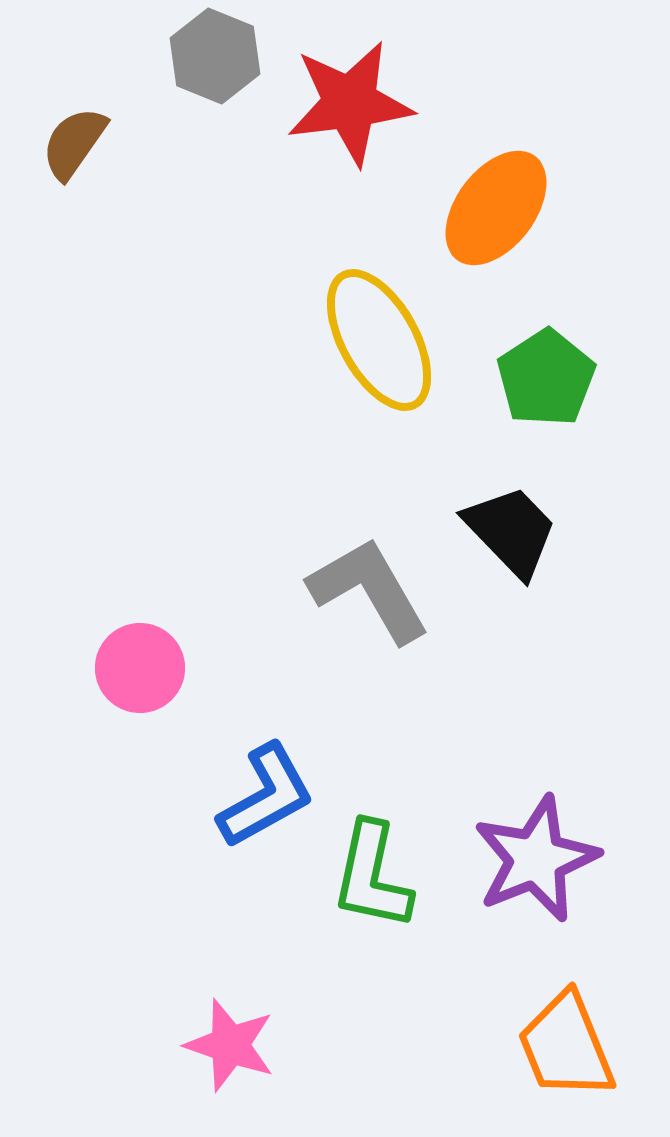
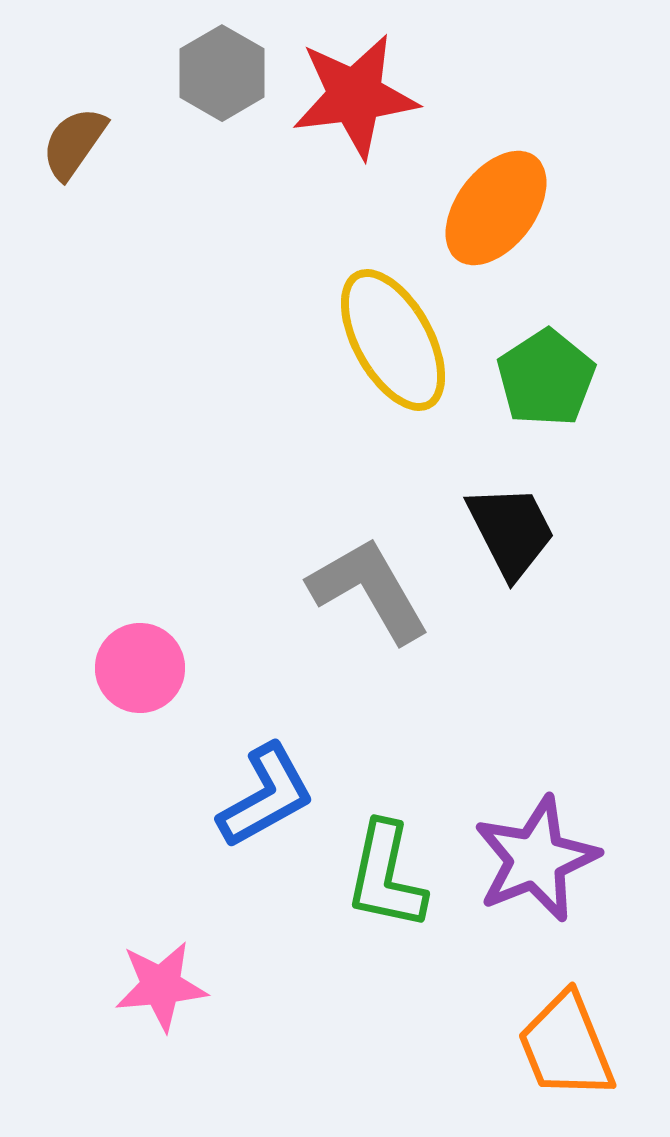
gray hexagon: moved 7 px right, 17 px down; rotated 8 degrees clockwise
red star: moved 5 px right, 7 px up
yellow ellipse: moved 14 px right
black trapezoid: rotated 17 degrees clockwise
green L-shape: moved 14 px right
pink star: moved 69 px left, 59 px up; rotated 24 degrees counterclockwise
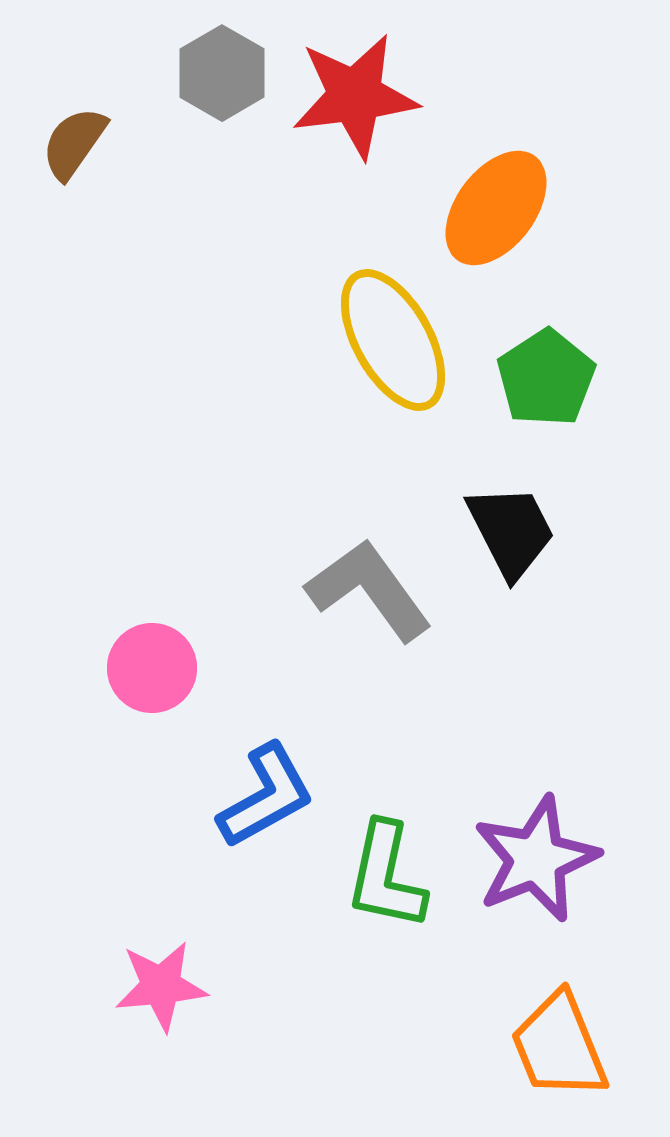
gray L-shape: rotated 6 degrees counterclockwise
pink circle: moved 12 px right
orange trapezoid: moved 7 px left
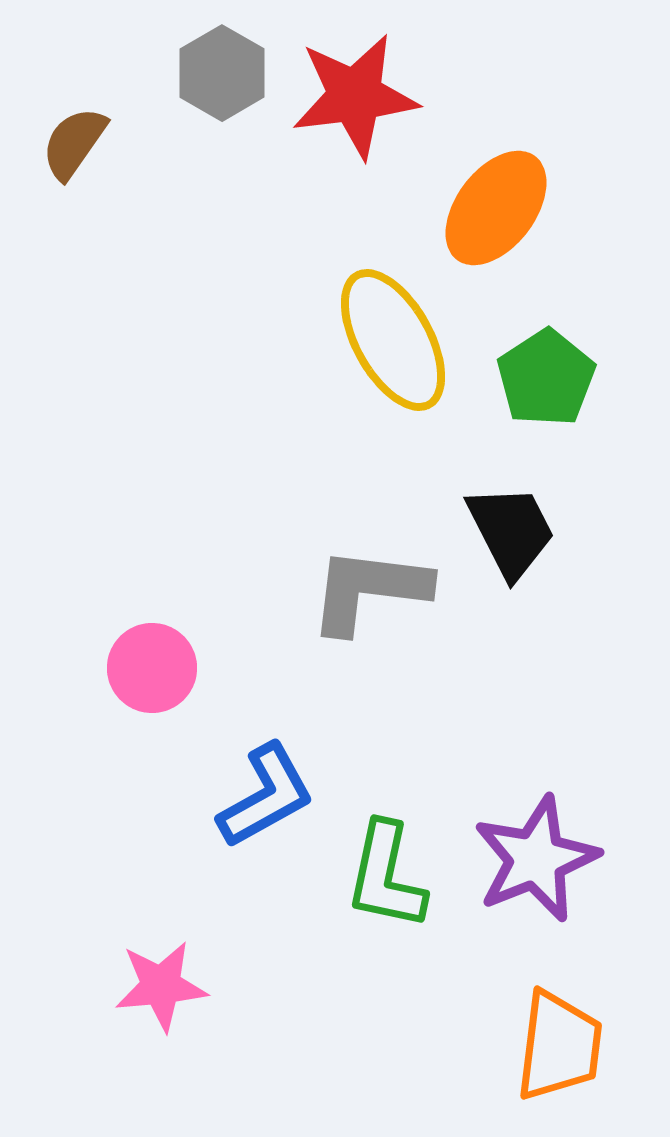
gray L-shape: rotated 47 degrees counterclockwise
orange trapezoid: rotated 151 degrees counterclockwise
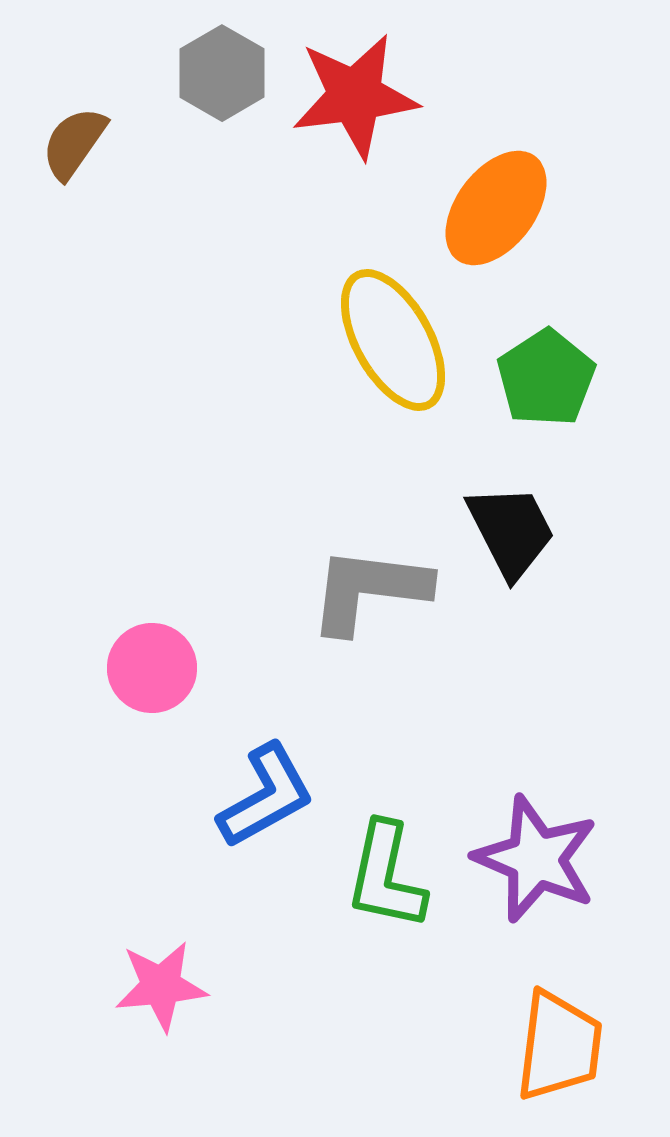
purple star: rotated 27 degrees counterclockwise
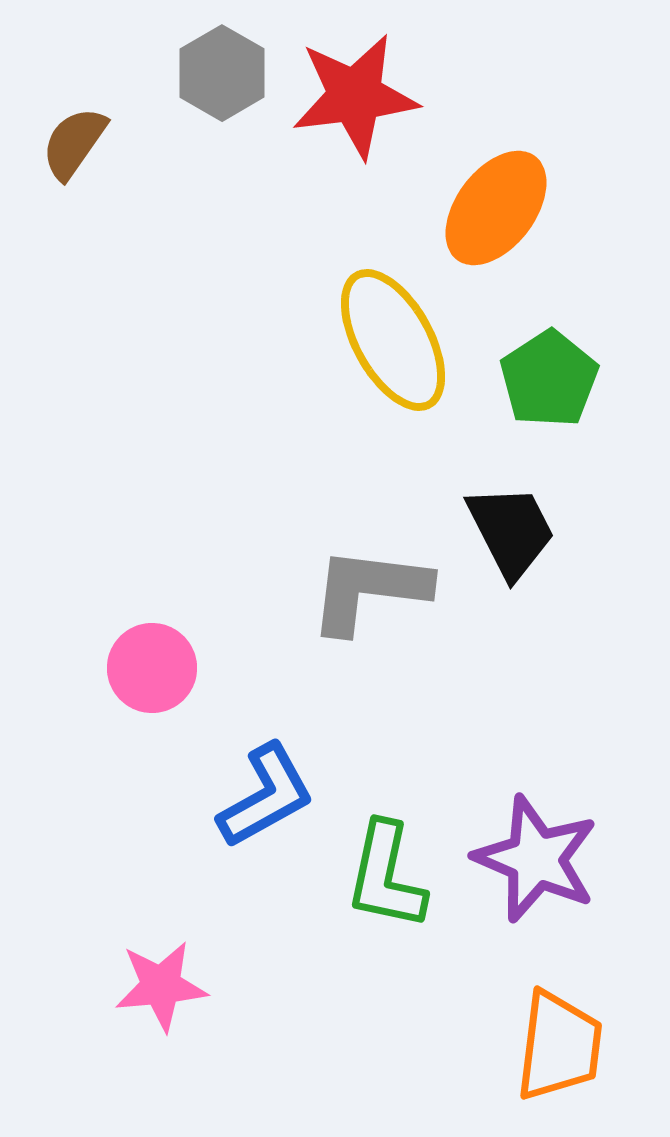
green pentagon: moved 3 px right, 1 px down
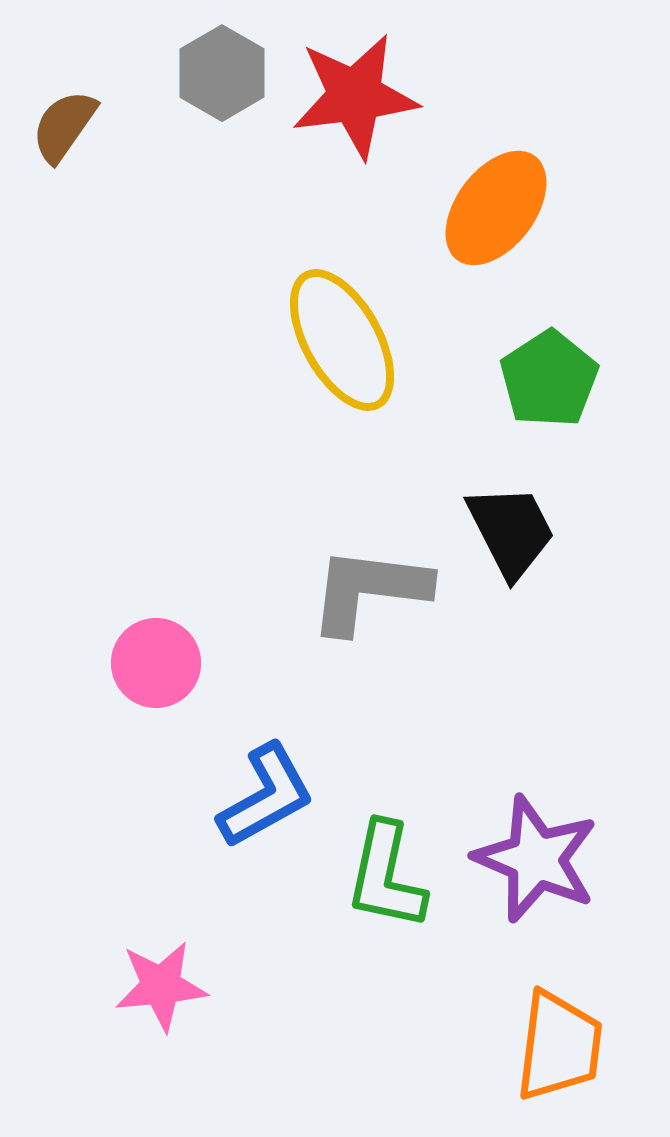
brown semicircle: moved 10 px left, 17 px up
yellow ellipse: moved 51 px left
pink circle: moved 4 px right, 5 px up
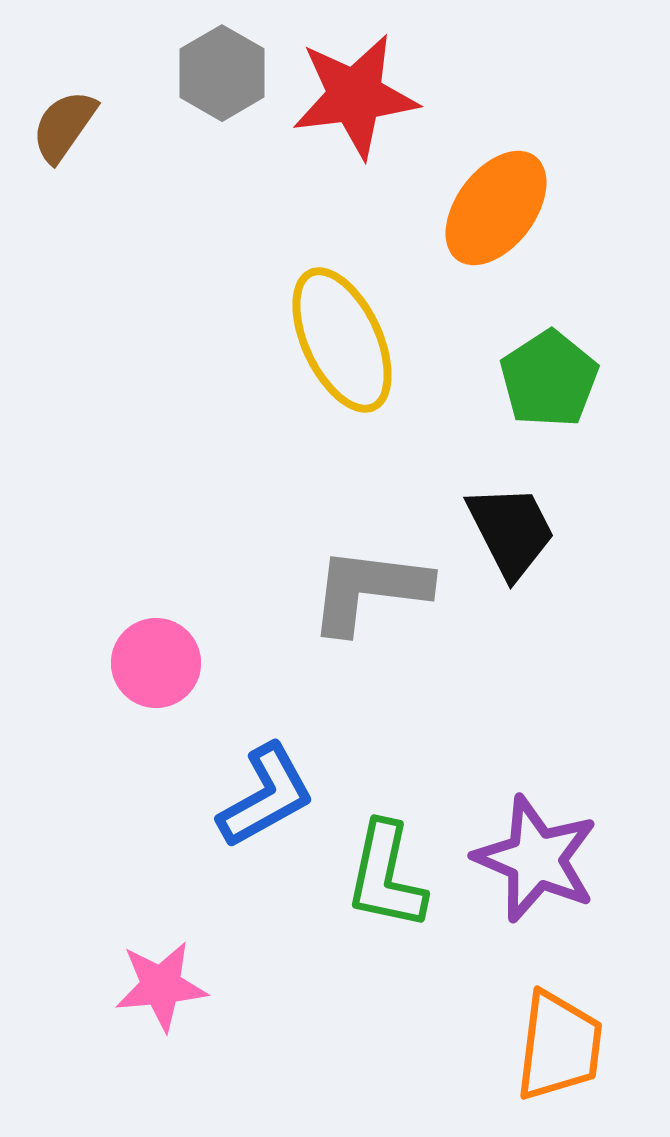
yellow ellipse: rotated 4 degrees clockwise
